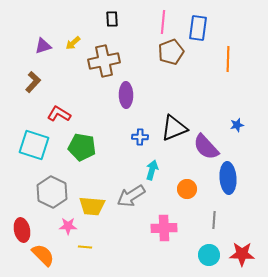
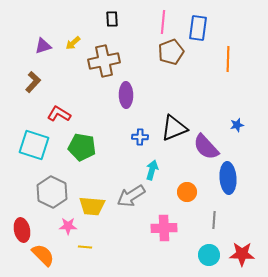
orange circle: moved 3 px down
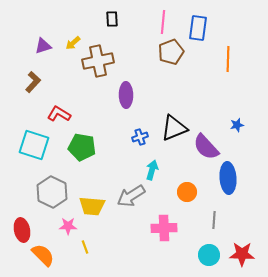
brown cross: moved 6 px left
blue cross: rotated 21 degrees counterclockwise
yellow line: rotated 64 degrees clockwise
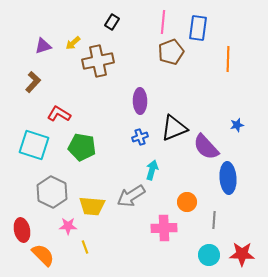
black rectangle: moved 3 px down; rotated 35 degrees clockwise
purple ellipse: moved 14 px right, 6 px down
orange circle: moved 10 px down
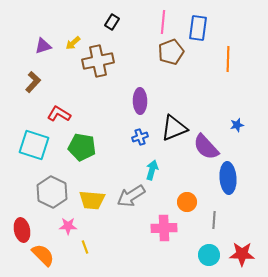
yellow trapezoid: moved 6 px up
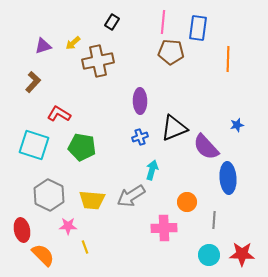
brown pentagon: rotated 25 degrees clockwise
gray hexagon: moved 3 px left, 3 px down
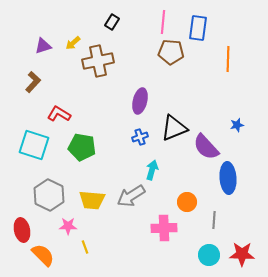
purple ellipse: rotated 15 degrees clockwise
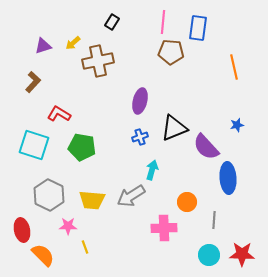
orange line: moved 6 px right, 8 px down; rotated 15 degrees counterclockwise
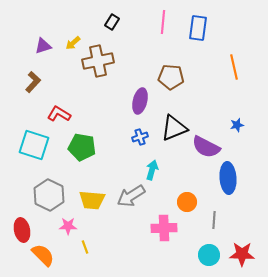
brown pentagon: moved 25 px down
purple semicircle: rotated 20 degrees counterclockwise
